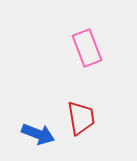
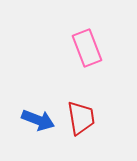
blue arrow: moved 14 px up
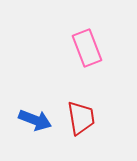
blue arrow: moved 3 px left
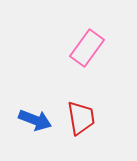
pink rectangle: rotated 57 degrees clockwise
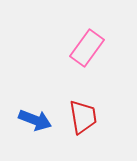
red trapezoid: moved 2 px right, 1 px up
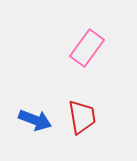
red trapezoid: moved 1 px left
